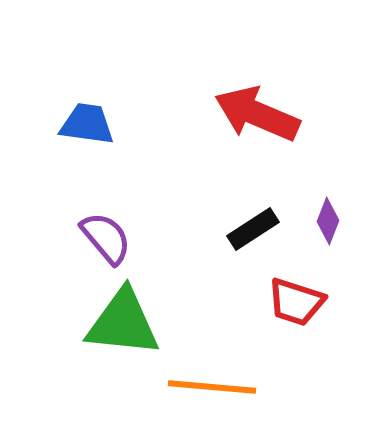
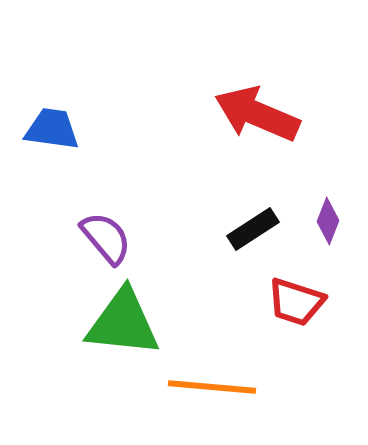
blue trapezoid: moved 35 px left, 5 px down
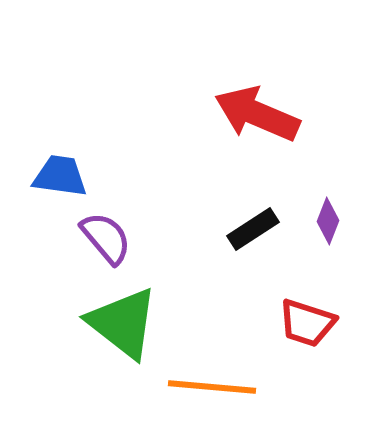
blue trapezoid: moved 8 px right, 47 px down
red trapezoid: moved 11 px right, 21 px down
green triangle: rotated 32 degrees clockwise
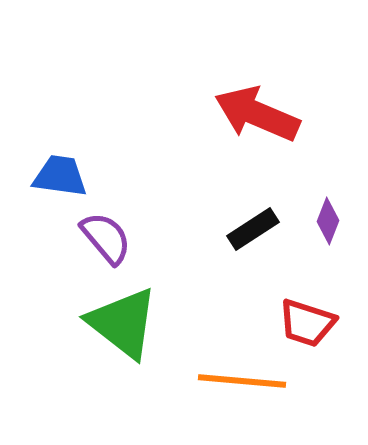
orange line: moved 30 px right, 6 px up
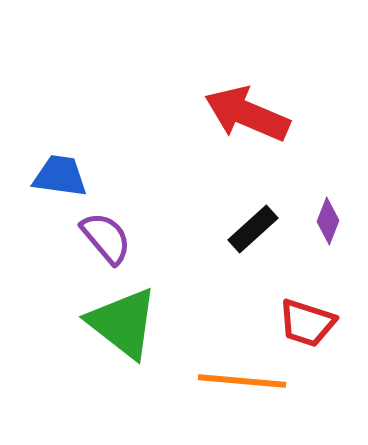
red arrow: moved 10 px left
black rectangle: rotated 9 degrees counterclockwise
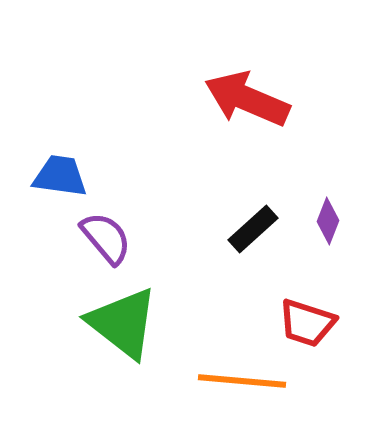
red arrow: moved 15 px up
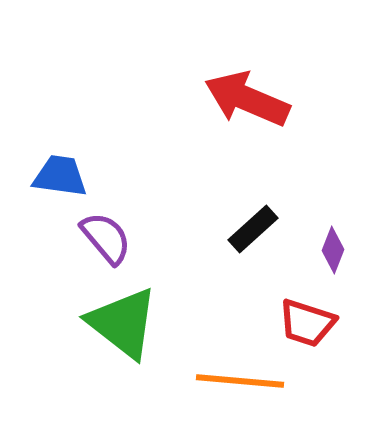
purple diamond: moved 5 px right, 29 px down
orange line: moved 2 px left
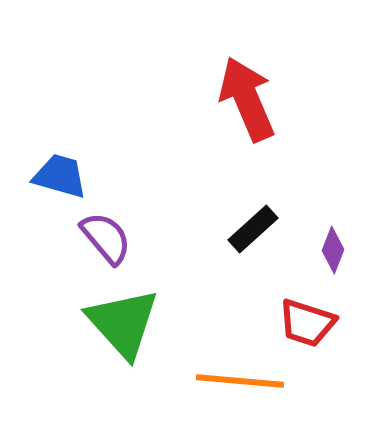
red arrow: rotated 44 degrees clockwise
blue trapezoid: rotated 8 degrees clockwise
green triangle: rotated 10 degrees clockwise
